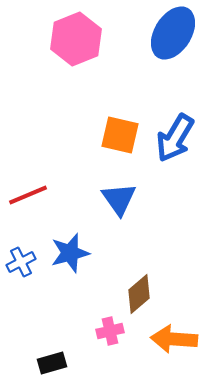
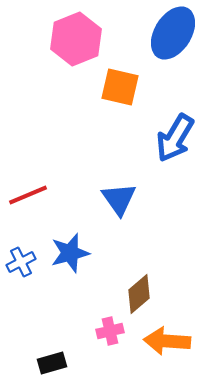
orange square: moved 48 px up
orange arrow: moved 7 px left, 2 px down
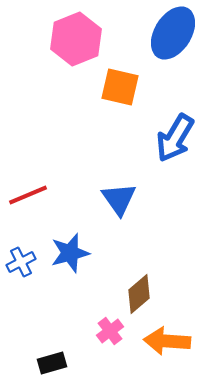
pink cross: rotated 24 degrees counterclockwise
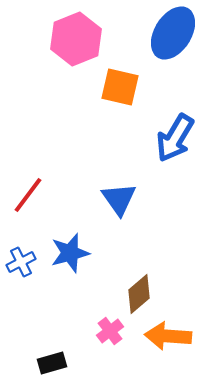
red line: rotated 30 degrees counterclockwise
orange arrow: moved 1 px right, 5 px up
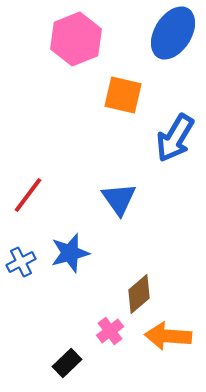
orange square: moved 3 px right, 8 px down
black rectangle: moved 15 px right; rotated 28 degrees counterclockwise
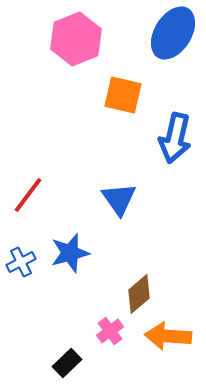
blue arrow: rotated 18 degrees counterclockwise
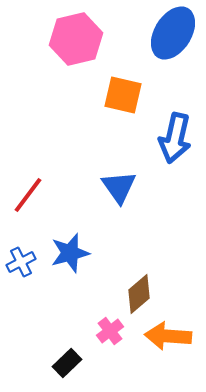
pink hexagon: rotated 9 degrees clockwise
blue triangle: moved 12 px up
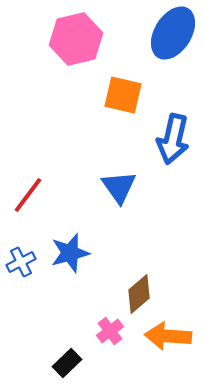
blue arrow: moved 2 px left, 1 px down
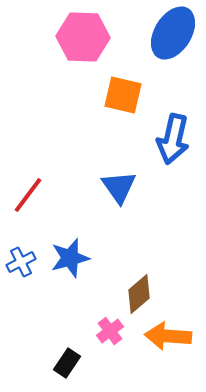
pink hexagon: moved 7 px right, 2 px up; rotated 15 degrees clockwise
blue star: moved 5 px down
black rectangle: rotated 12 degrees counterclockwise
